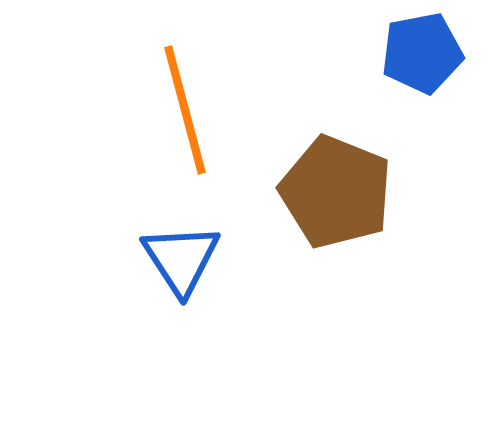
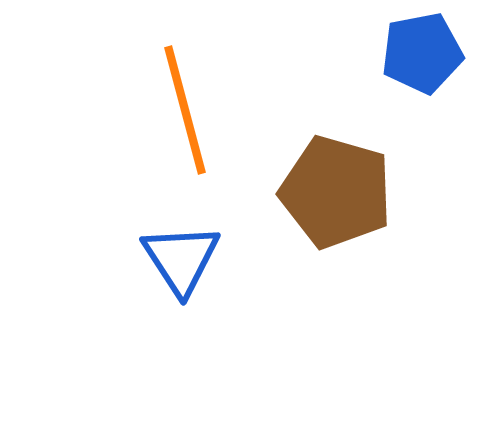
brown pentagon: rotated 6 degrees counterclockwise
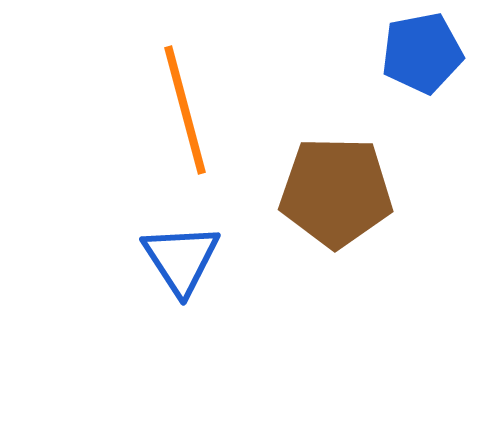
brown pentagon: rotated 15 degrees counterclockwise
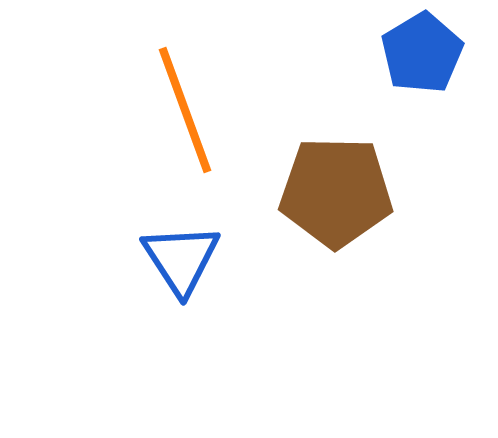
blue pentagon: rotated 20 degrees counterclockwise
orange line: rotated 5 degrees counterclockwise
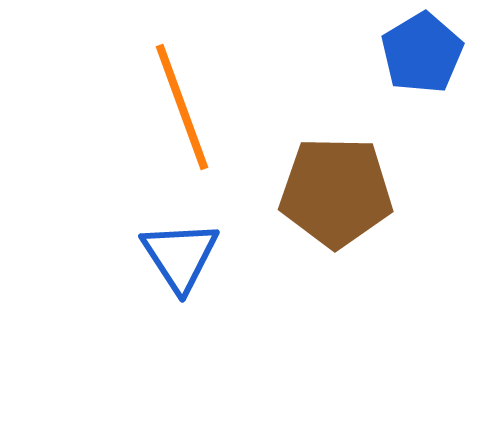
orange line: moved 3 px left, 3 px up
blue triangle: moved 1 px left, 3 px up
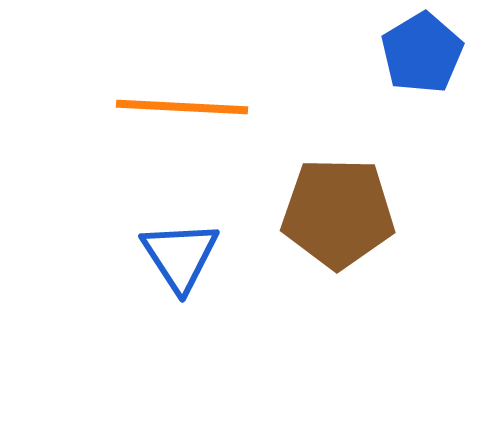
orange line: rotated 67 degrees counterclockwise
brown pentagon: moved 2 px right, 21 px down
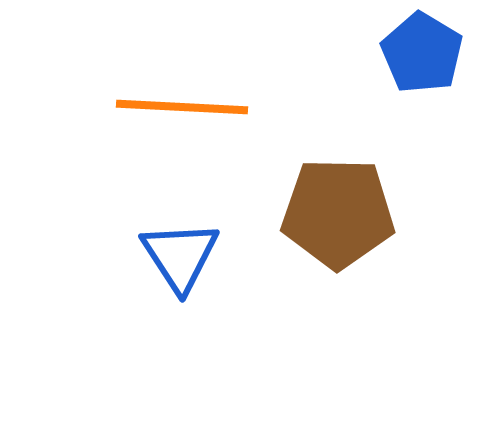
blue pentagon: rotated 10 degrees counterclockwise
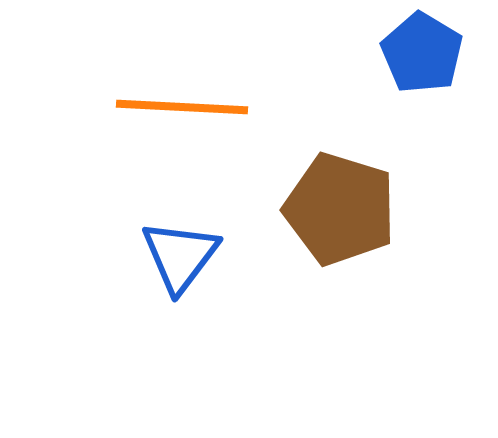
brown pentagon: moved 2 px right, 4 px up; rotated 16 degrees clockwise
blue triangle: rotated 10 degrees clockwise
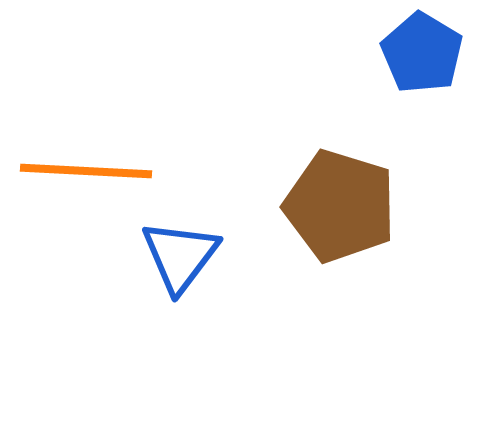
orange line: moved 96 px left, 64 px down
brown pentagon: moved 3 px up
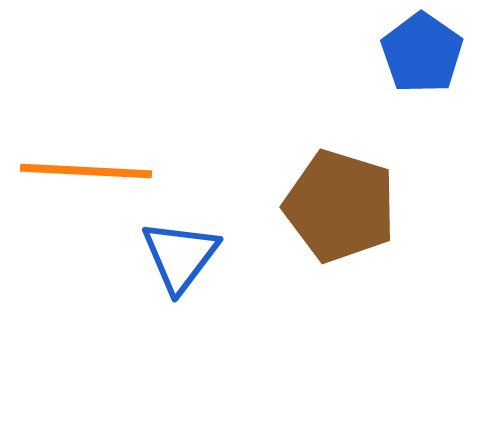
blue pentagon: rotated 4 degrees clockwise
